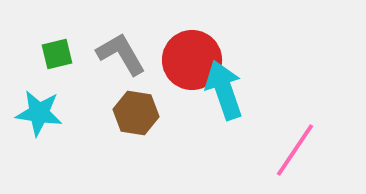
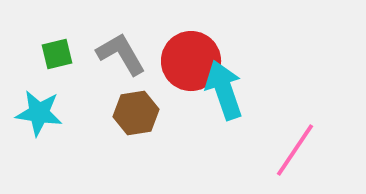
red circle: moved 1 px left, 1 px down
brown hexagon: rotated 18 degrees counterclockwise
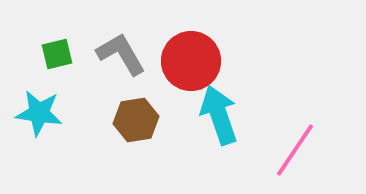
cyan arrow: moved 5 px left, 25 px down
brown hexagon: moved 7 px down
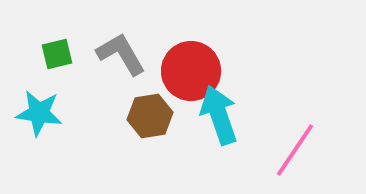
red circle: moved 10 px down
brown hexagon: moved 14 px right, 4 px up
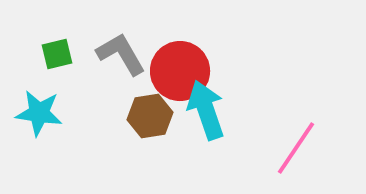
red circle: moved 11 px left
cyan arrow: moved 13 px left, 5 px up
pink line: moved 1 px right, 2 px up
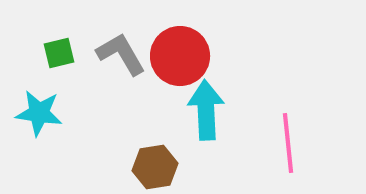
green square: moved 2 px right, 1 px up
red circle: moved 15 px up
cyan arrow: rotated 16 degrees clockwise
brown hexagon: moved 5 px right, 51 px down
pink line: moved 8 px left, 5 px up; rotated 40 degrees counterclockwise
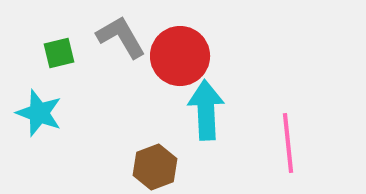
gray L-shape: moved 17 px up
cyan star: rotated 12 degrees clockwise
brown hexagon: rotated 12 degrees counterclockwise
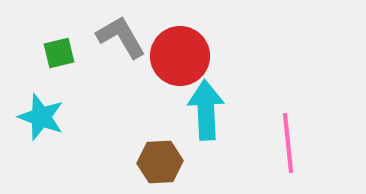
cyan star: moved 2 px right, 4 px down
brown hexagon: moved 5 px right, 5 px up; rotated 18 degrees clockwise
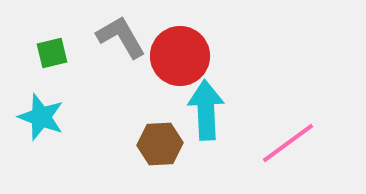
green square: moved 7 px left
pink line: rotated 60 degrees clockwise
brown hexagon: moved 18 px up
